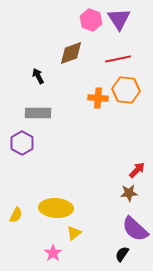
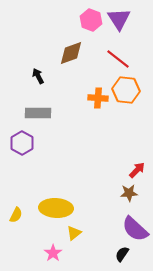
red line: rotated 50 degrees clockwise
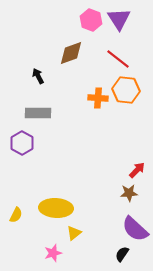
pink star: rotated 18 degrees clockwise
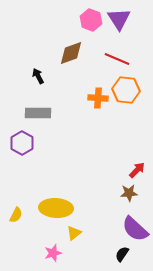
red line: moved 1 px left; rotated 15 degrees counterclockwise
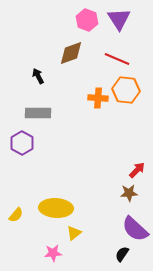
pink hexagon: moved 4 px left
yellow semicircle: rotated 14 degrees clockwise
pink star: rotated 12 degrees clockwise
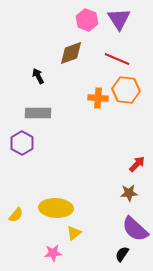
red arrow: moved 6 px up
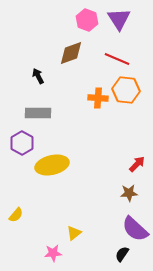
yellow ellipse: moved 4 px left, 43 px up; rotated 16 degrees counterclockwise
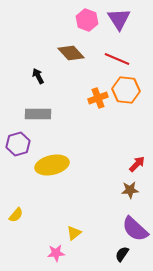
brown diamond: rotated 68 degrees clockwise
orange cross: rotated 24 degrees counterclockwise
gray rectangle: moved 1 px down
purple hexagon: moved 4 px left, 1 px down; rotated 15 degrees clockwise
brown star: moved 1 px right, 3 px up
pink star: moved 3 px right
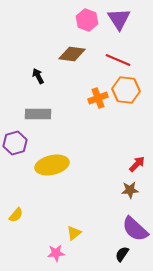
brown diamond: moved 1 px right, 1 px down; rotated 40 degrees counterclockwise
red line: moved 1 px right, 1 px down
purple hexagon: moved 3 px left, 1 px up
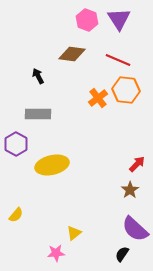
orange cross: rotated 18 degrees counterclockwise
purple hexagon: moved 1 px right, 1 px down; rotated 15 degrees counterclockwise
brown star: rotated 30 degrees counterclockwise
